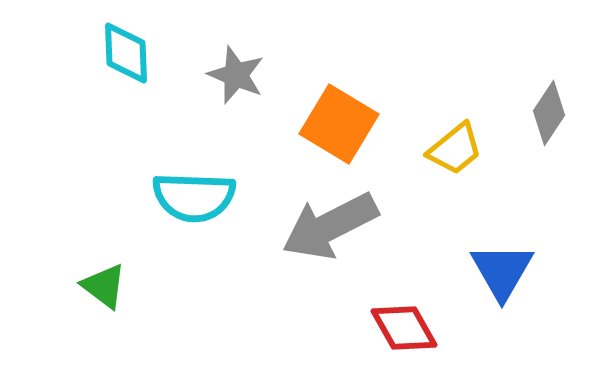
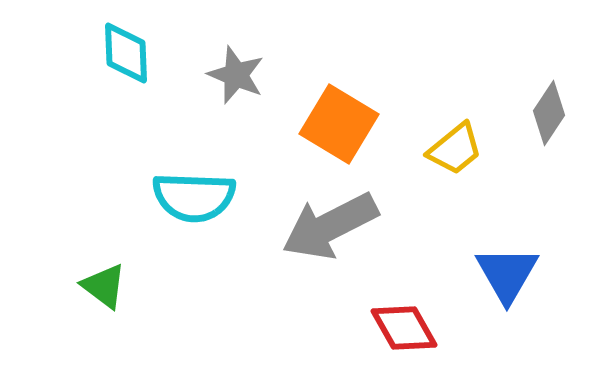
blue triangle: moved 5 px right, 3 px down
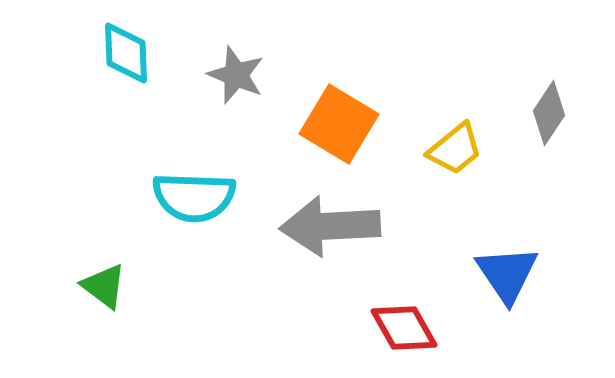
gray arrow: rotated 24 degrees clockwise
blue triangle: rotated 4 degrees counterclockwise
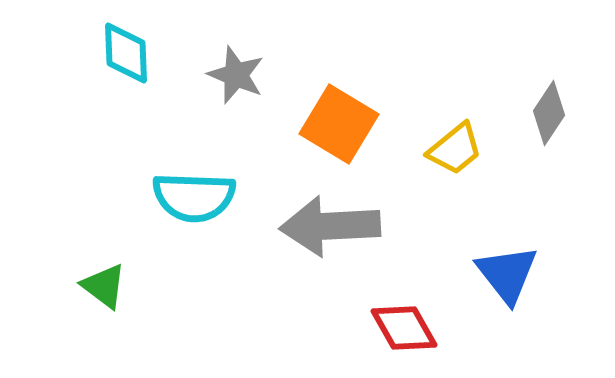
blue triangle: rotated 4 degrees counterclockwise
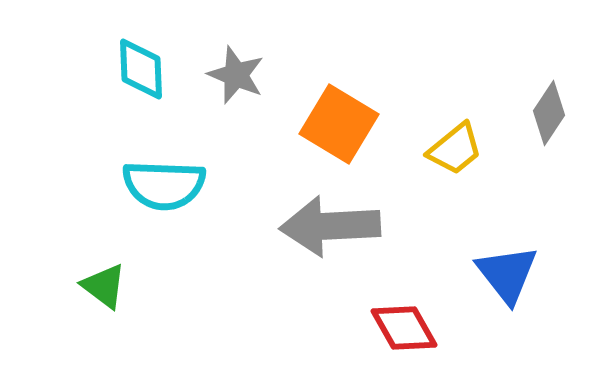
cyan diamond: moved 15 px right, 16 px down
cyan semicircle: moved 30 px left, 12 px up
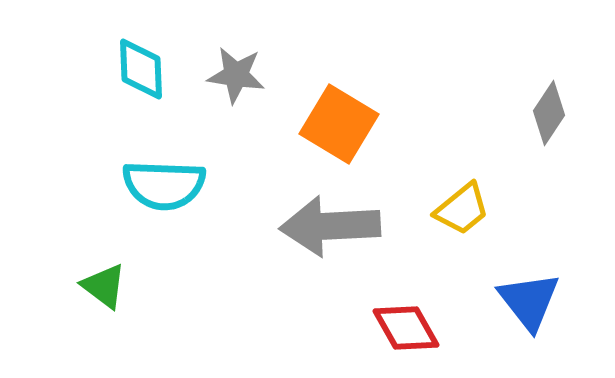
gray star: rotated 14 degrees counterclockwise
yellow trapezoid: moved 7 px right, 60 px down
blue triangle: moved 22 px right, 27 px down
red diamond: moved 2 px right
